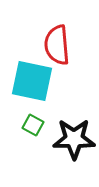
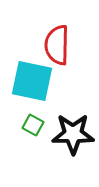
red semicircle: rotated 6 degrees clockwise
black star: moved 1 px left, 5 px up
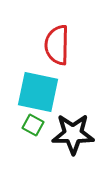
cyan square: moved 6 px right, 11 px down
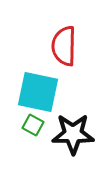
red semicircle: moved 7 px right, 1 px down
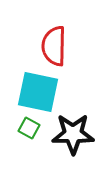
red semicircle: moved 10 px left
green square: moved 4 px left, 3 px down
